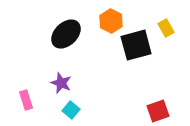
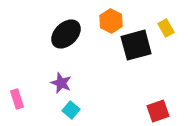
pink rectangle: moved 9 px left, 1 px up
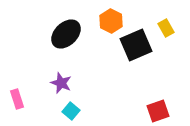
black square: rotated 8 degrees counterclockwise
cyan square: moved 1 px down
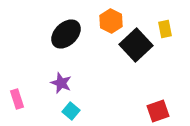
yellow rectangle: moved 1 px left, 1 px down; rotated 18 degrees clockwise
black square: rotated 20 degrees counterclockwise
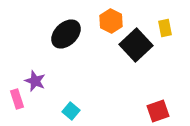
yellow rectangle: moved 1 px up
purple star: moved 26 px left, 2 px up
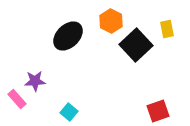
yellow rectangle: moved 2 px right, 1 px down
black ellipse: moved 2 px right, 2 px down
purple star: rotated 25 degrees counterclockwise
pink rectangle: rotated 24 degrees counterclockwise
cyan square: moved 2 px left, 1 px down
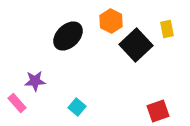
pink rectangle: moved 4 px down
cyan square: moved 8 px right, 5 px up
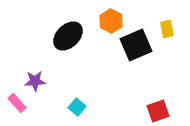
black square: rotated 20 degrees clockwise
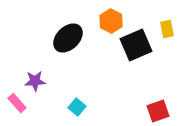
black ellipse: moved 2 px down
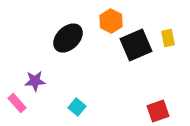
yellow rectangle: moved 1 px right, 9 px down
